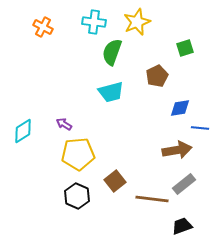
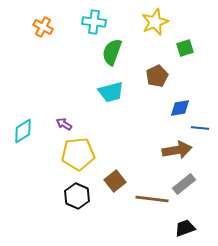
yellow star: moved 18 px right
black trapezoid: moved 3 px right, 2 px down
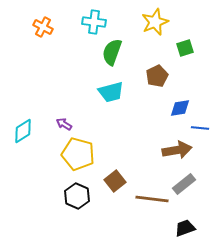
yellow pentagon: rotated 20 degrees clockwise
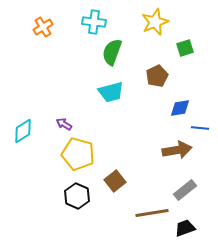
orange cross: rotated 30 degrees clockwise
gray rectangle: moved 1 px right, 6 px down
brown line: moved 14 px down; rotated 16 degrees counterclockwise
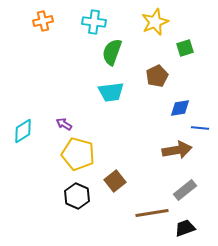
orange cross: moved 6 px up; rotated 18 degrees clockwise
cyan trapezoid: rotated 8 degrees clockwise
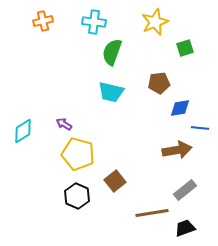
brown pentagon: moved 2 px right, 7 px down; rotated 20 degrees clockwise
cyan trapezoid: rotated 20 degrees clockwise
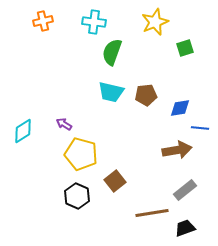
brown pentagon: moved 13 px left, 12 px down
yellow pentagon: moved 3 px right
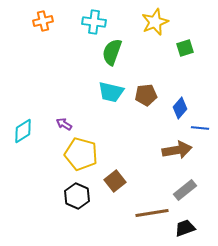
blue diamond: rotated 40 degrees counterclockwise
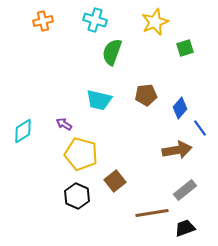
cyan cross: moved 1 px right, 2 px up; rotated 10 degrees clockwise
cyan trapezoid: moved 12 px left, 8 px down
blue line: rotated 48 degrees clockwise
